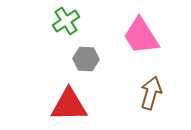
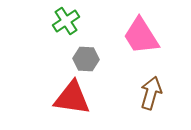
red triangle: moved 3 px right, 7 px up; rotated 9 degrees clockwise
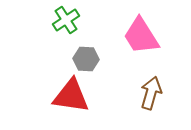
green cross: moved 1 px up
red triangle: moved 1 px left, 2 px up
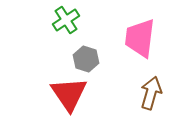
pink trapezoid: moved 1 px left, 2 px down; rotated 39 degrees clockwise
gray hexagon: rotated 15 degrees clockwise
red triangle: moved 2 px left, 2 px up; rotated 48 degrees clockwise
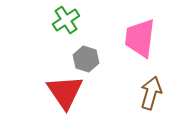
red triangle: moved 4 px left, 2 px up
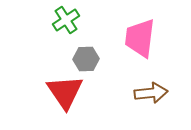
gray hexagon: rotated 20 degrees counterclockwise
brown arrow: rotated 68 degrees clockwise
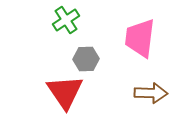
brown arrow: rotated 8 degrees clockwise
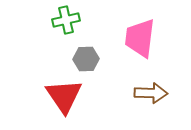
green cross: rotated 20 degrees clockwise
red triangle: moved 1 px left, 4 px down
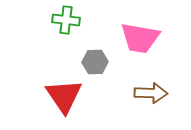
green cross: rotated 20 degrees clockwise
pink trapezoid: rotated 87 degrees counterclockwise
gray hexagon: moved 9 px right, 3 px down
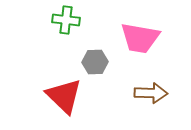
red triangle: rotated 12 degrees counterclockwise
